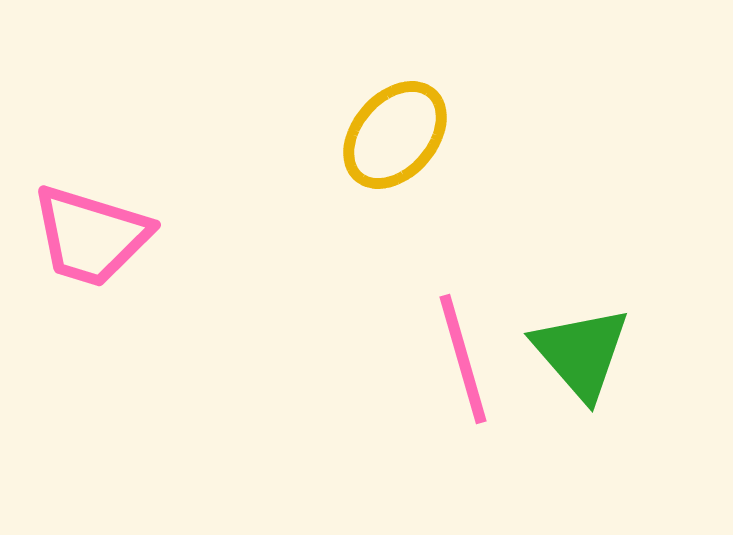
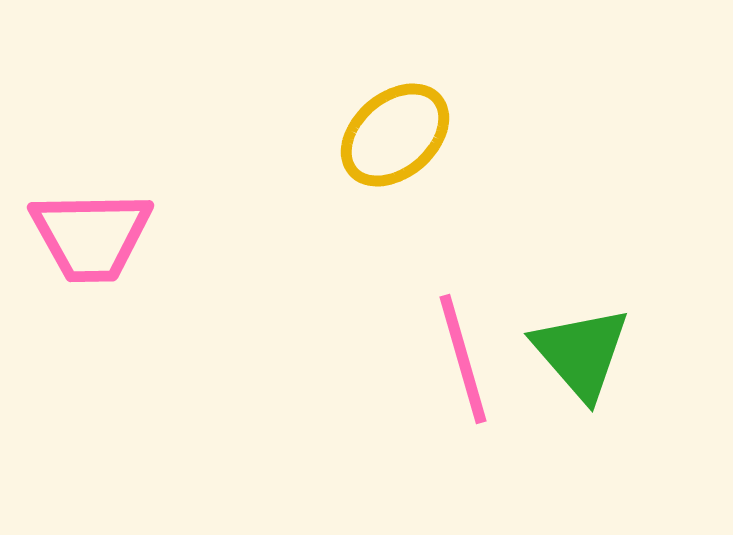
yellow ellipse: rotated 8 degrees clockwise
pink trapezoid: rotated 18 degrees counterclockwise
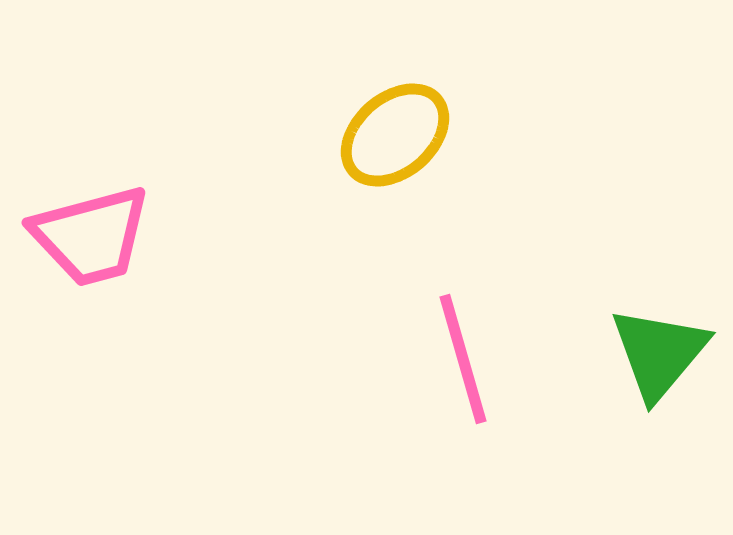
pink trapezoid: rotated 14 degrees counterclockwise
green triangle: moved 78 px right; rotated 21 degrees clockwise
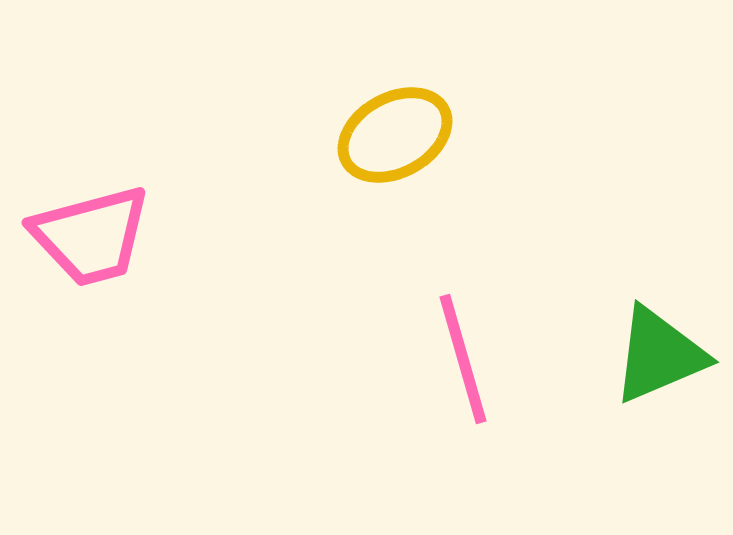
yellow ellipse: rotated 12 degrees clockwise
green triangle: moved 2 px down; rotated 27 degrees clockwise
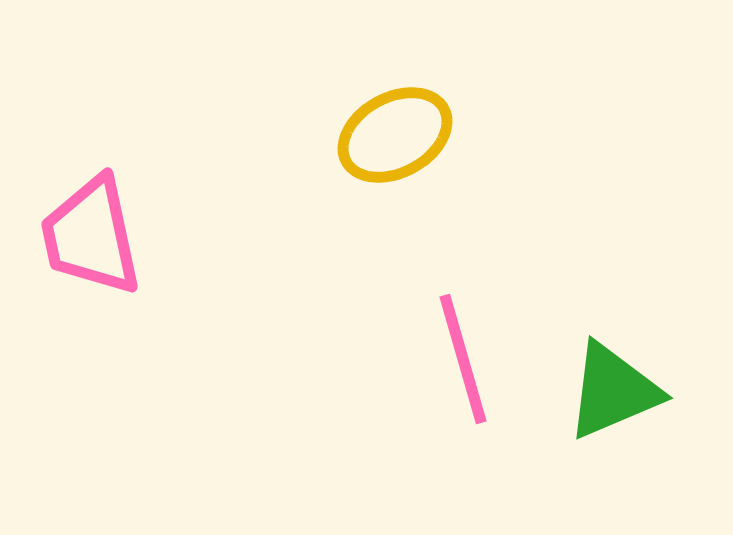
pink trapezoid: rotated 93 degrees clockwise
green triangle: moved 46 px left, 36 px down
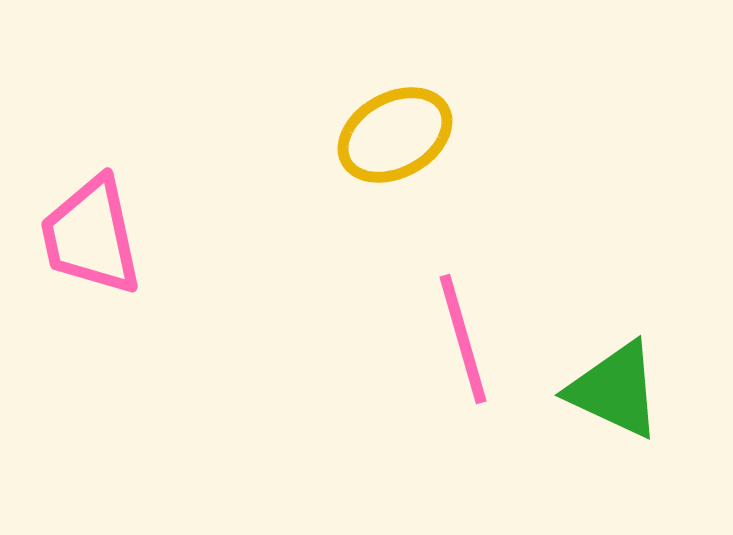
pink line: moved 20 px up
green triangle: moved 2 px right, 1 px up; rotated 48 degrees clockwise
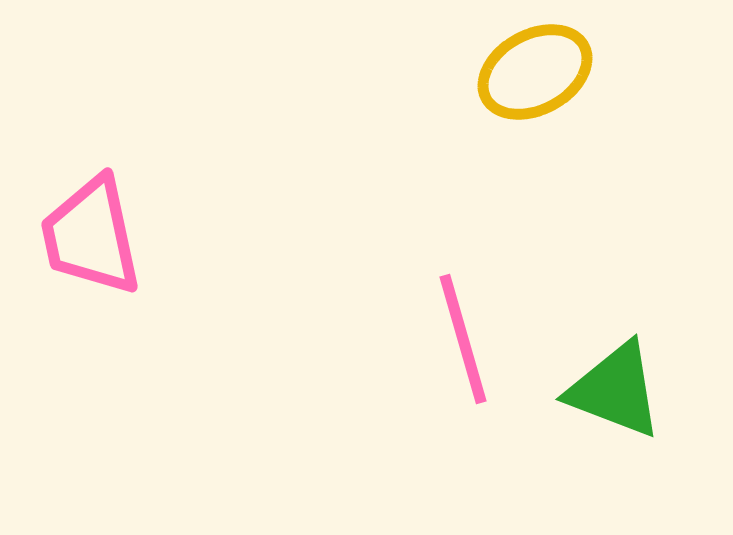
yellow ellipse: moved 140 px right, 63 px up
green triangle: rotated 4 degrees counterclockwise
